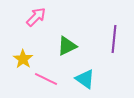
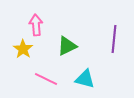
pink arrow: moved 8 px down; rotated 50 degrees counterclockwise
yellow star: moved 10 px up
cyan triangle: rotated 20 degrees counterclockwise
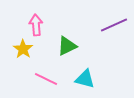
purple line: moved 14 px up; rotated 60 degrees clockwise
